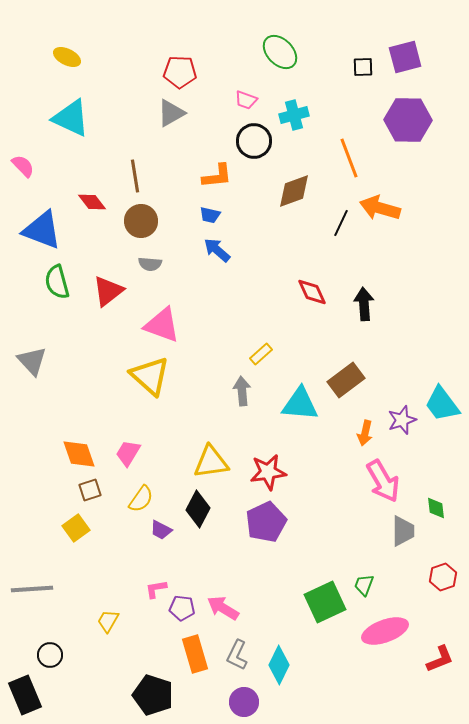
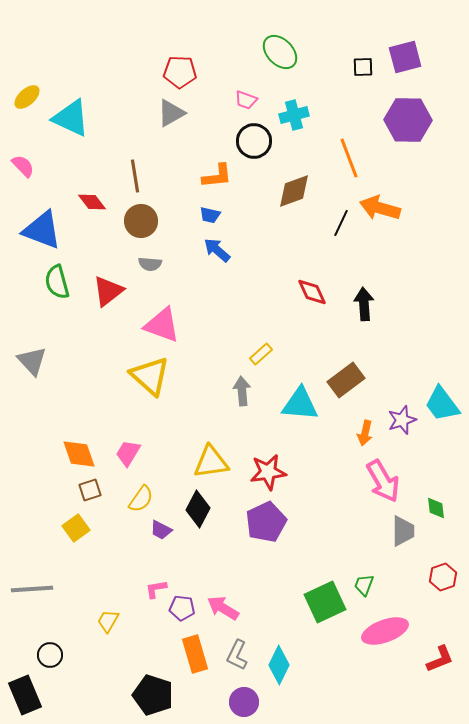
yellow ellipse at (67, 57): moved 40 px left, 40 px down; rotated 68 degrees counterclockwise
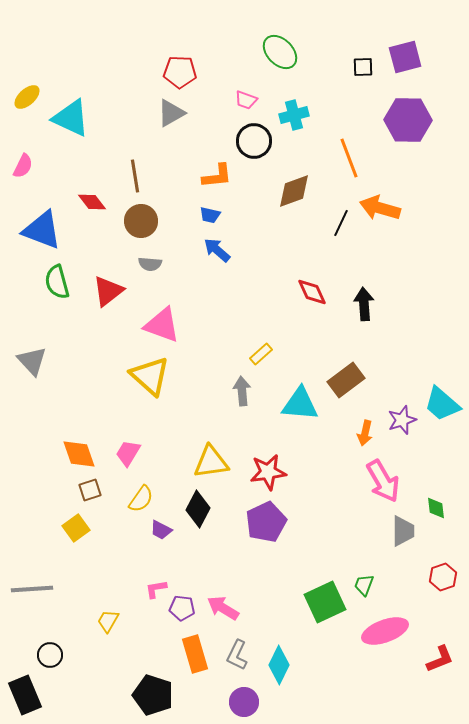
pink semicircle at (23, 166): rotated 70 degrees clockwise
cyan trapezoid at (442, 404): rotated 12 degrees counterclockwise
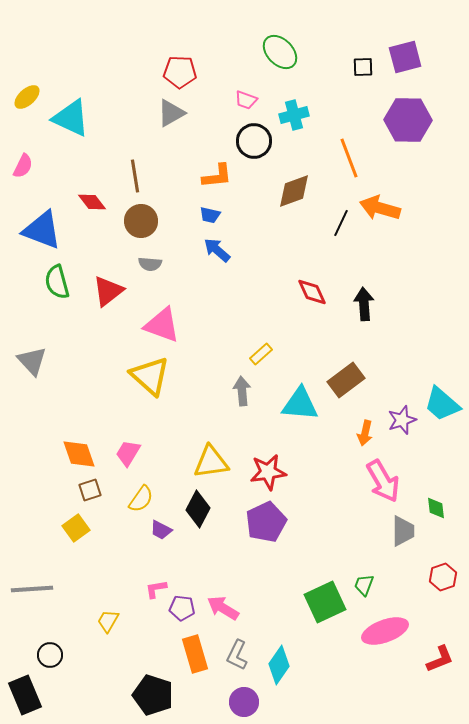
cyan diamond at (279, 665): rotated 9 degrees clockwise
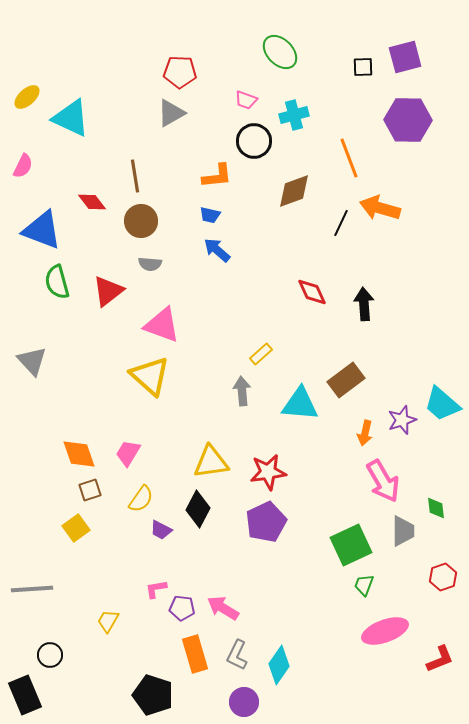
green square at (325, 602): moved 26 px right, 57 px up
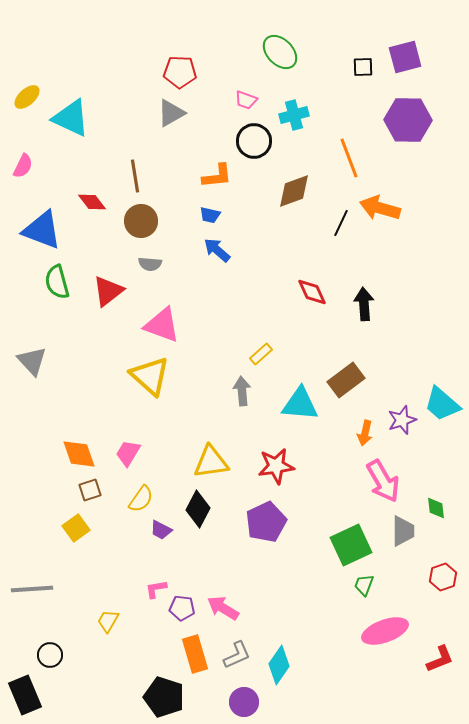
red star at (268, 472): moved 8 px right, 6 px up
gray L-shape at (237, 655): rotated 140 degrees counterclockwise
black pentagon at (153, 695): moved 11 px right, 2 px down
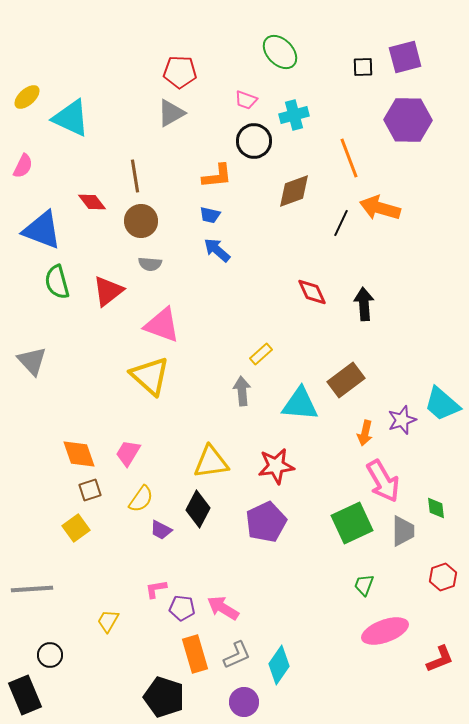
green square at (351, 545): moved 1 px right, 22 px up
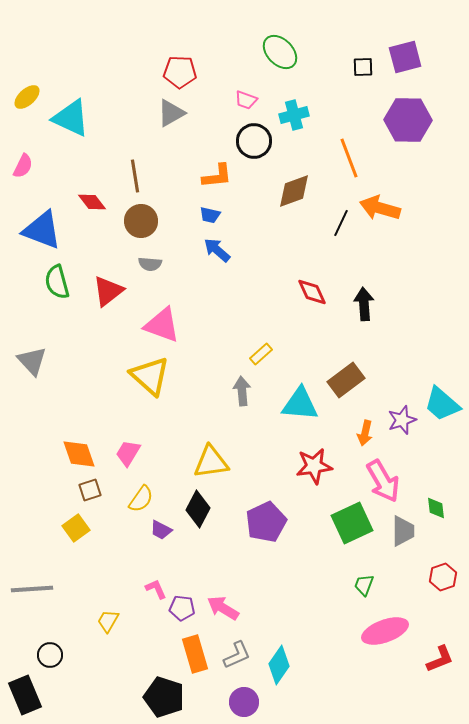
red star at (276, 466): moved 38 px right
pink L-shape at (156, 589): rotated 75 degrees clockwise
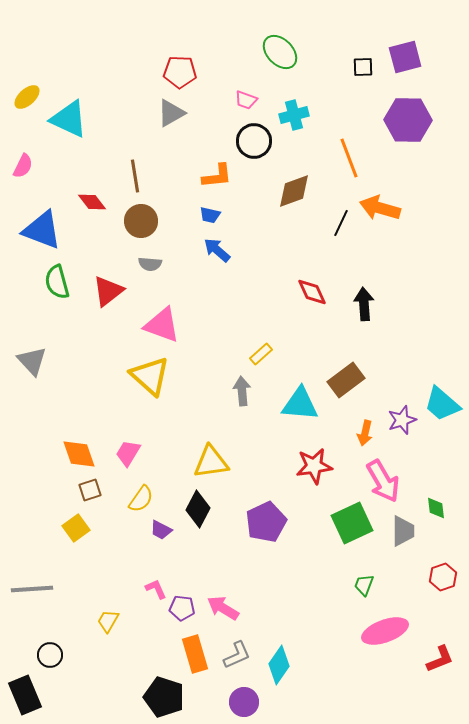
cyan triangle at (71, 118): moved 2 px left, 1 px down
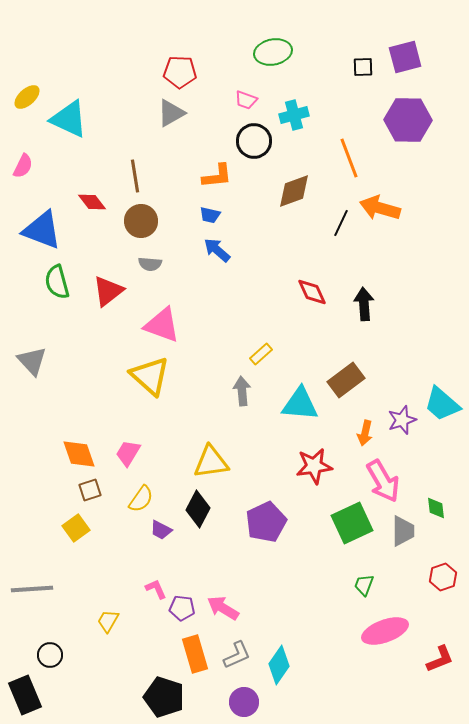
green ellipse at (280, 52): moved 7 px left; rotated 57 degrees counterclockwise
